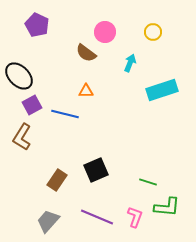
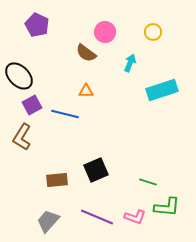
brown rectangle: rotated 50 degrees clockwise
pink L-shape: rotated 90 degrees clockwise
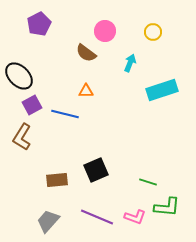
purple pentagon: moved 2 px right, 1 px up; rotated 20 degrees clockwise
pink circle: moved 1 px up
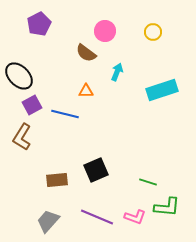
cyan arrow: moved 13 px left, 9 px down
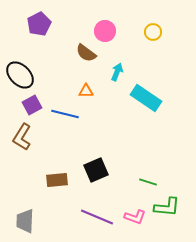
black ellipse: moved 1 px right, 1 px up
cyan rectangle: moved 16 px left, 8 px down; rotated 52 degrees clockwise
gray trapezoid: moved 23 px left; rotated 40 degrees counterclockwise
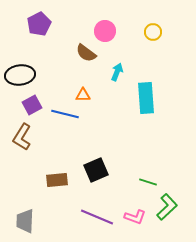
black ellipse: rotated 52 degrees counterclockwise
orange triangle: moved 3 px left, 4 px down
cyan rectangle: rotated 52 degrees clockwise
green L-shape: rotated 48 degrees counterclockwise
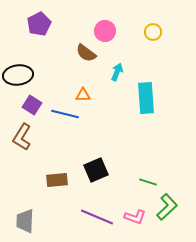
black ellipse: moved 2 px left
purple square: rotated 30 degrees counterclockwise
